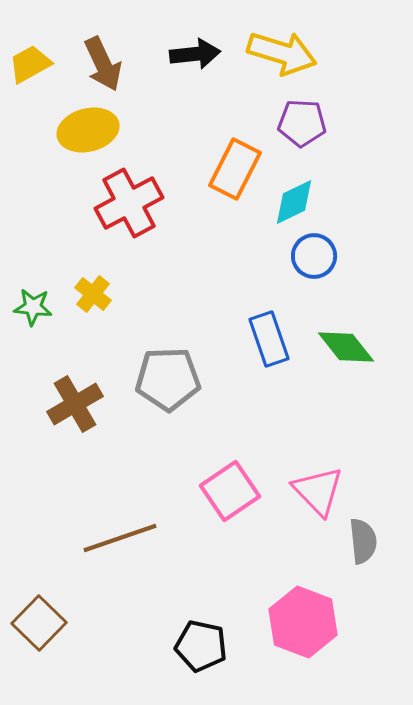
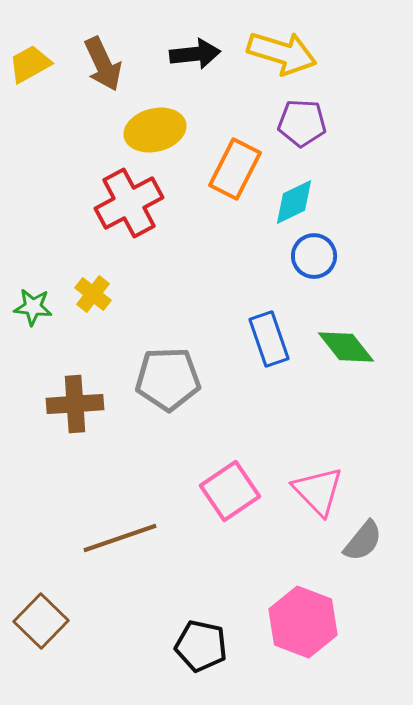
yellow ellipse: moved 67 px right
brown cross: rotated 26 degrees clockwise
gray semicircle: rotated 45 degrees clockwise
brown square: moved 2 px right, 2 px up
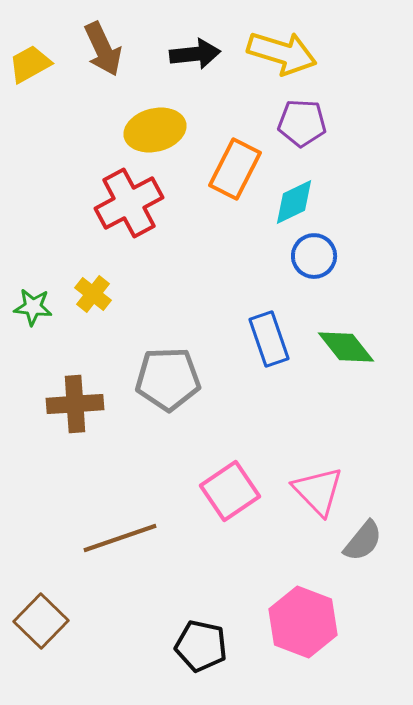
brown arrow: moved 15 px up
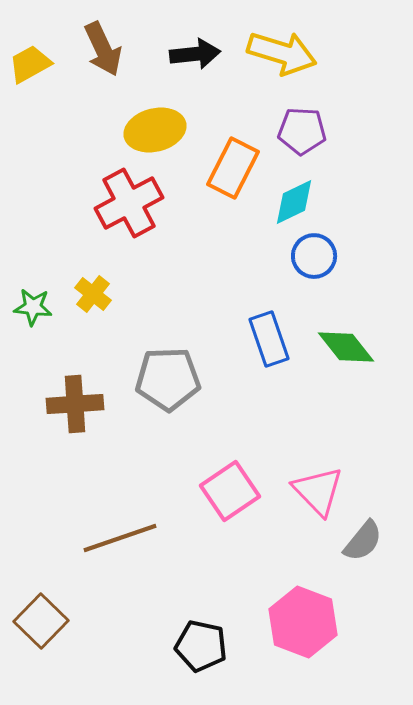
purple pentagon: moved 8 px down
orange rectangle: moved 2 px left, 1 px up
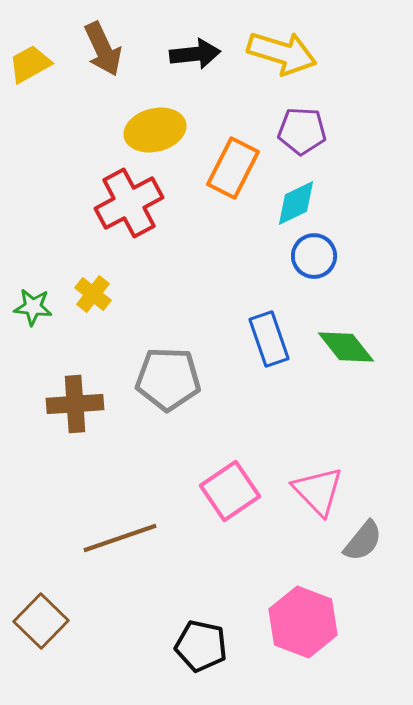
cyan diamond: moved 2 px right, 1 px down
gray pentagon: rotated 4 degrees clockwise
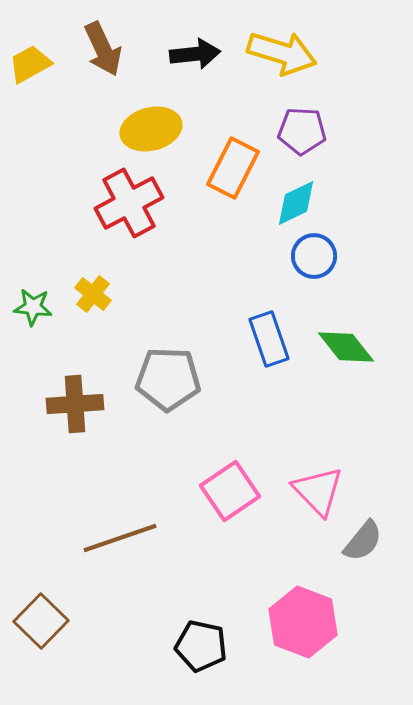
yellow ellipse: moved 4 px left, 1 px up
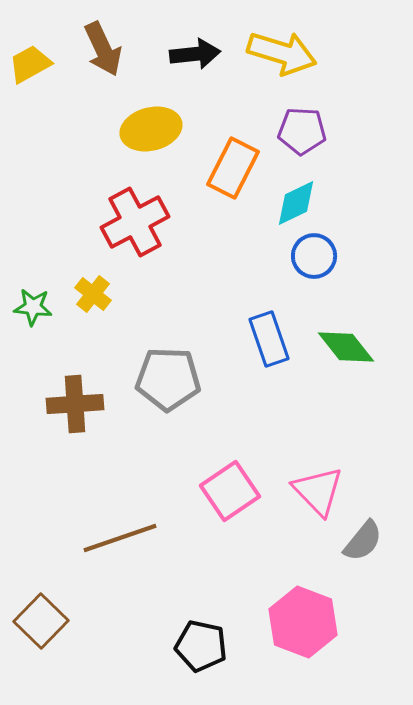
red cross: moved 6 px right, 19 px down
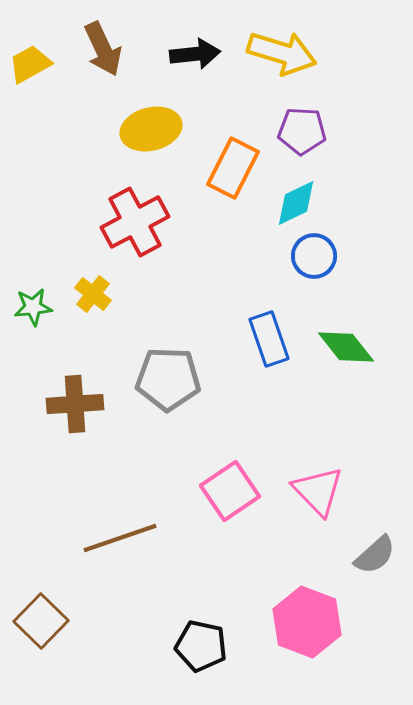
green star: rotated 12 degrees counterclockwise
gray semicircle: moved 12 px right, 14 px down; rotated 9 degrees clockwise
pink hexagon: moved 4 px right
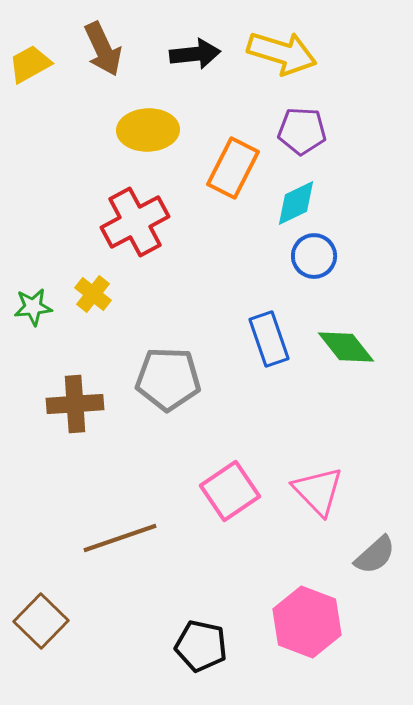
yellow ellipse: moved 3 px left, 1 px down; rotated 12 degrees clockwise
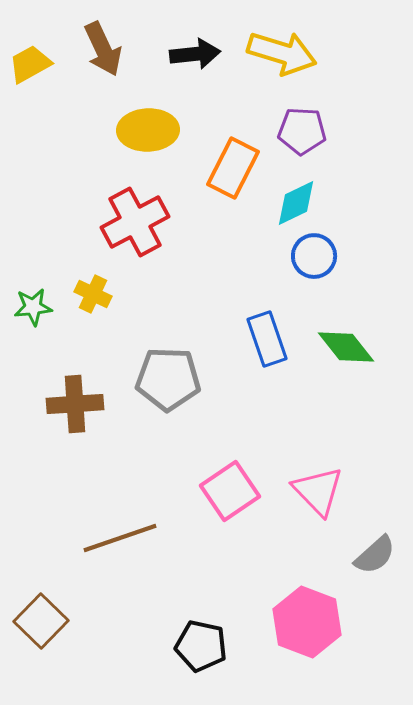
yellow cross: rotated 12 degrees counterclockwise
blue rectangle: moved 2 px left
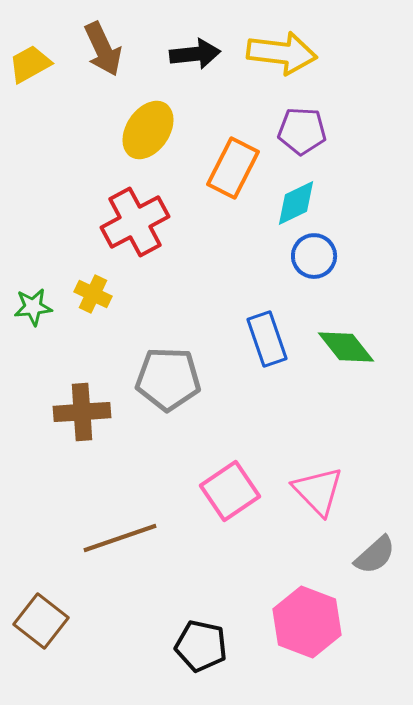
yellow arrow: rotated 10 degrees counterclockwise
yellow ellipse: rotated 54 degrees counterclockwise
brown cross: moved 7 px right, 8 px down
brown square: rotated 6 degrees counterclockwise
